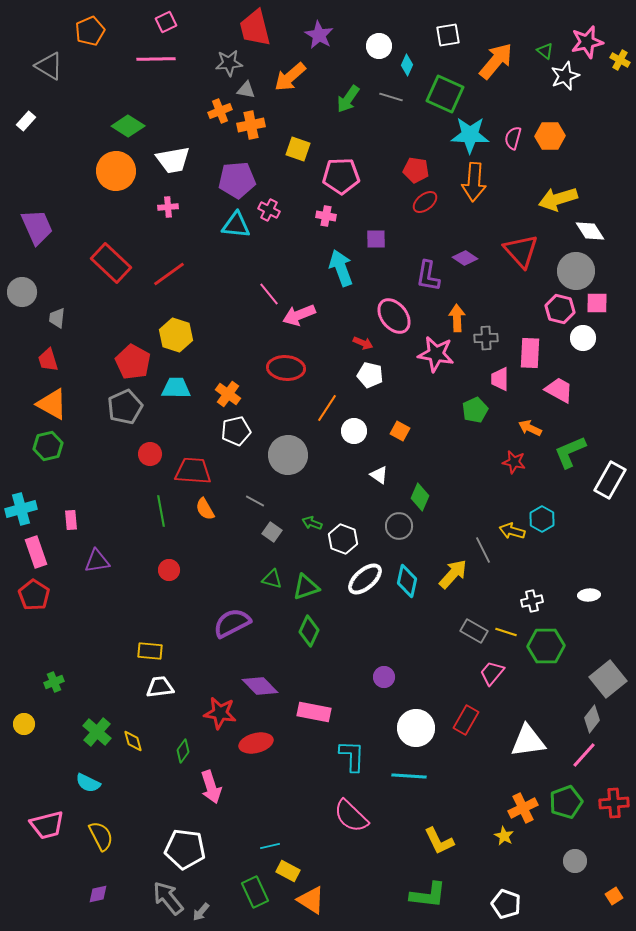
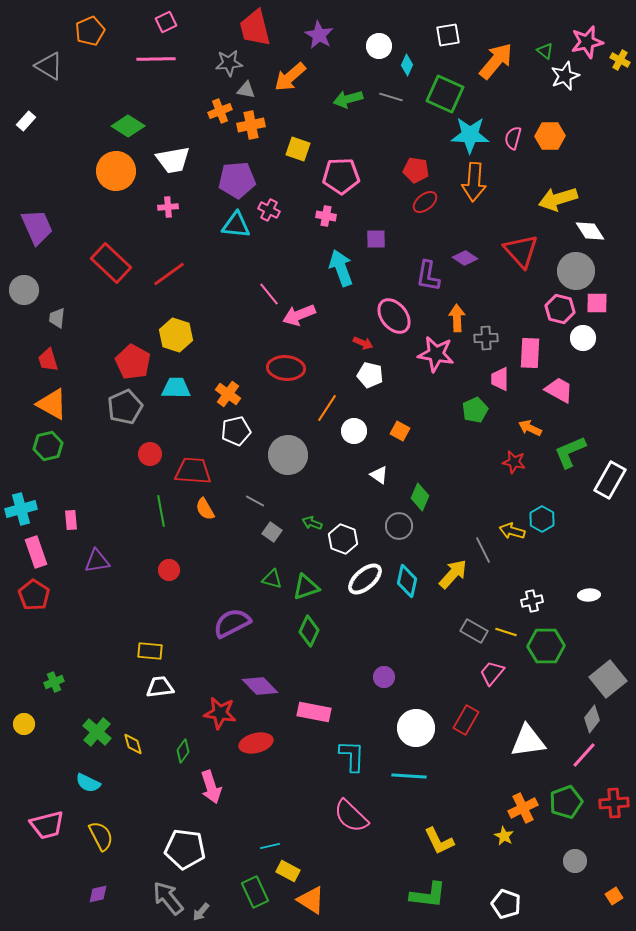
green arrow at (348, 99): rotated 40 degrees clockwise
gray circle at (22, 292): moved 2 px right, 2 px up
yellow diamond at (133, 741): moved 3 px down
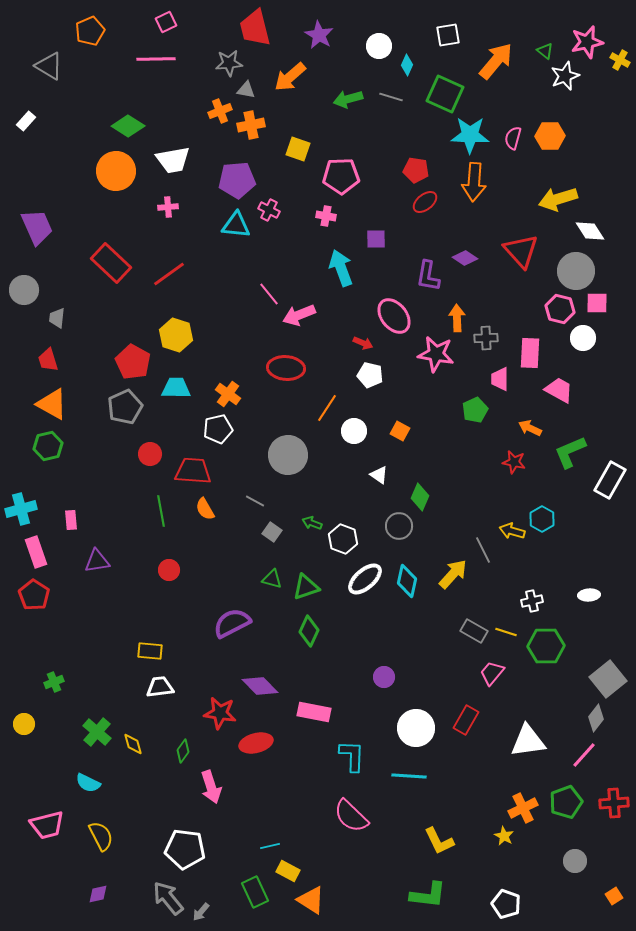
white pentagon at (236, 431): moved 18 px left, 2 px up
gray diamond at (592, 719): moved 4 px right, 1 px up
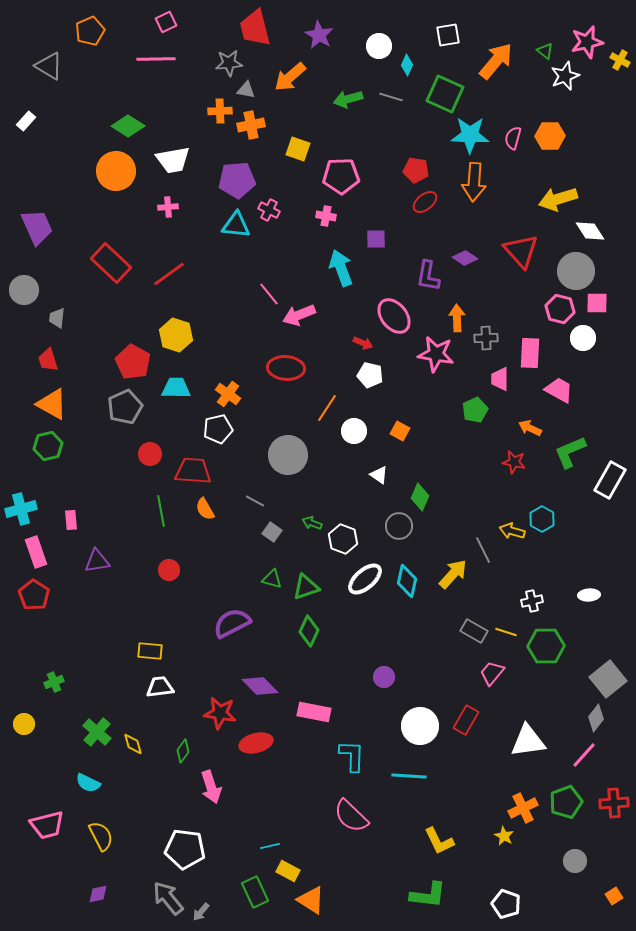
orange cross at (220, 111): rotated 20 degrees clockwise
white circle at (416, 728): moved 4 px right, 2 px up
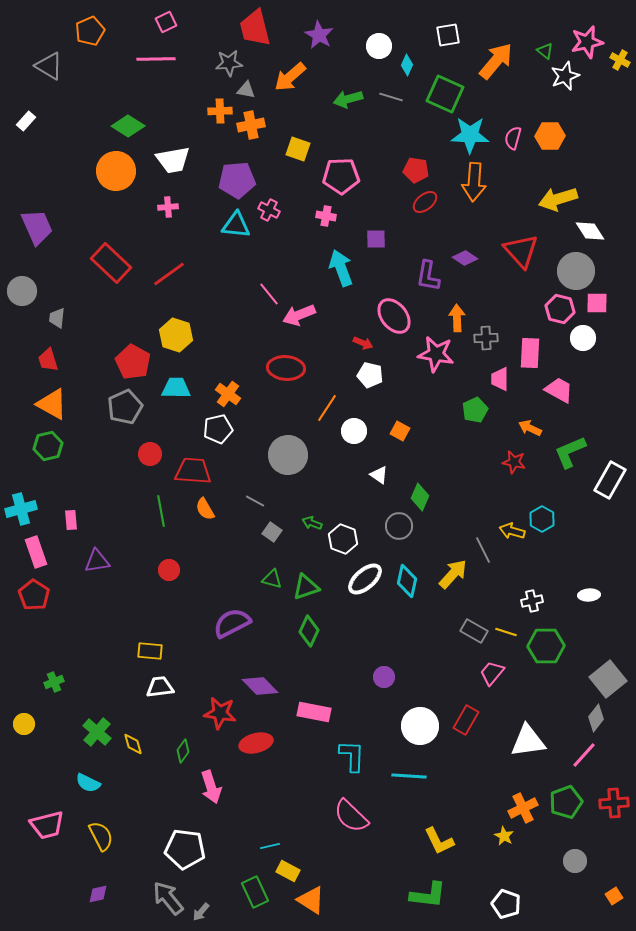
gray circle at (24, 290): moved 2 px left, 1 px down
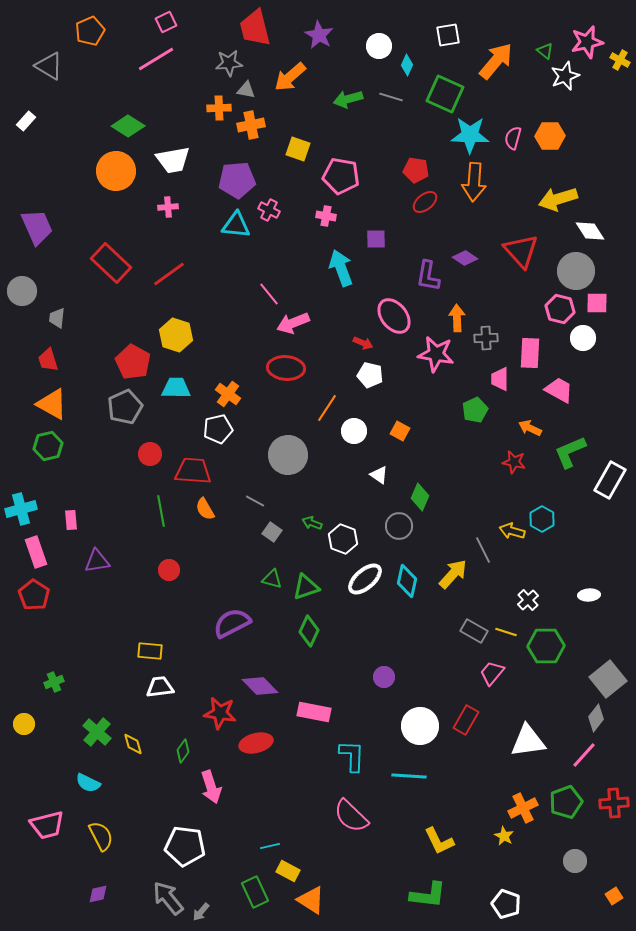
pink line at (156, 59): rotated 30 degrees counterclockwise
orange cross at (220, 111): moved 1 px left, 3 px up
pink pentagon at (341, 176): rotated 12 degrees clockwise
pink arrow at (299, 315): moved 6 px left, 8 px down
white cross at (532, 601): moved 4 px left, 1 px up; rotated 30 degrees counterclockwise
white pentagon at (185, 849): moved 3 px up
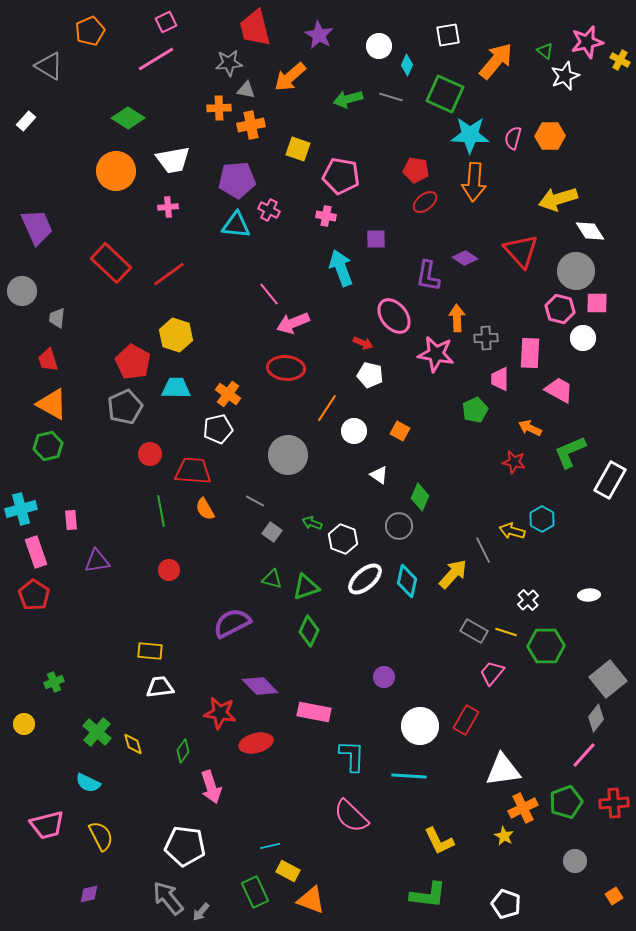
green diamond at (128, 126): moved 8 px up
white triangle at (528, 741): moved 25 px left, 29 px down
purple diamond at (98, 894): moved 9 px left
orange triangle at (311, 900): rotated 12 degrees counterclockwise
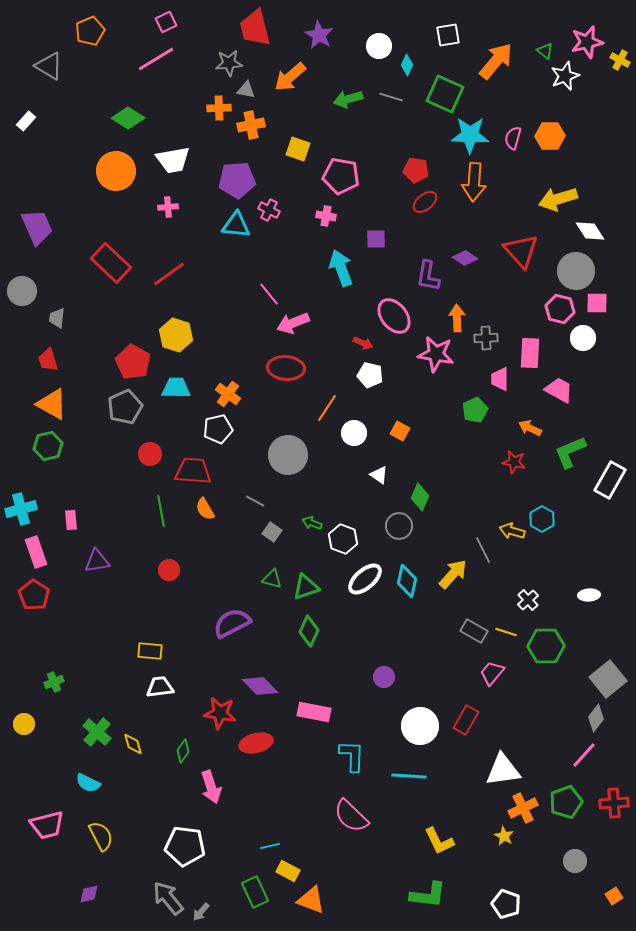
white circle at (354, 431): moved 2 px down
